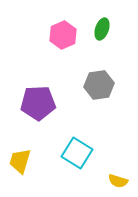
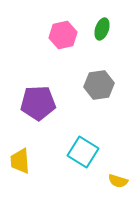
pink hexagon: rotated 12 degrees clockwise
cyan square: moved 6 px right, 1 px up
yellow trapezoid: rotated 20 degrees counterclockwise
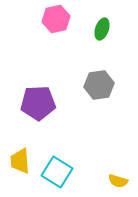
pink hexagon: moved 7 px left, 16 px up
cyan square: moved 26 px left, 20 px down
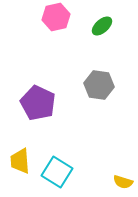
pink hexagon: moved 2 px up
green ellipse: moved 3 px up; rotated 30 degrees clockwise
gray hexagon: rotated 16 degrees clockwise
purple pentagon: rotated 28 degrees clockwise
yellow semicircle: moved 5 px right, 1 px down
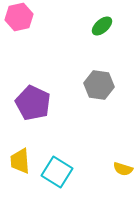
pink hexagon: moved 37 px left
purple pentagon: moved 5 px left
yellow semicircle: moved 13 px up
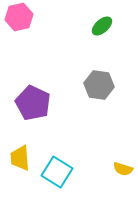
yellow trapezoid: moved 3 px up
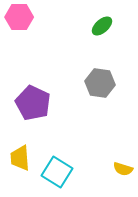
pink hexagon: rotated 12 degrees clockwise
gray hexagon: moved 1 px right, 2 px up
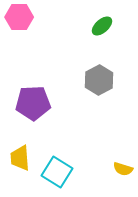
gray hexagon: moved 1 px left, 3 px up; rotated 24 degrees clockwise
purple pentagon: rotated 28 degrees counterclockwise
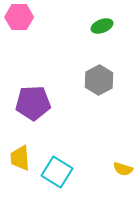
green ellipse: rotated 20 degrees clockwise
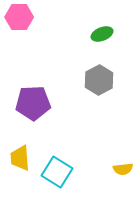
green ellipse: moved 8 px down
yellow semicircle: rotated 24 degrees counterclockwise
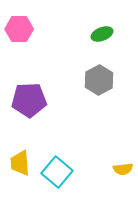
pink hexagon: moved 12 px down
purple pentagon: moved 4 px left, 3 px up
yellow trapezoid: moved 5 px down
cyan square: rotated 8 degrees clockwise
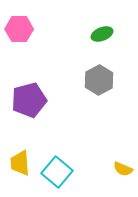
purple pentagon: rotated 12 degrees counterclockwise
yellow semicircle: rotated 30 degrees clockwise
